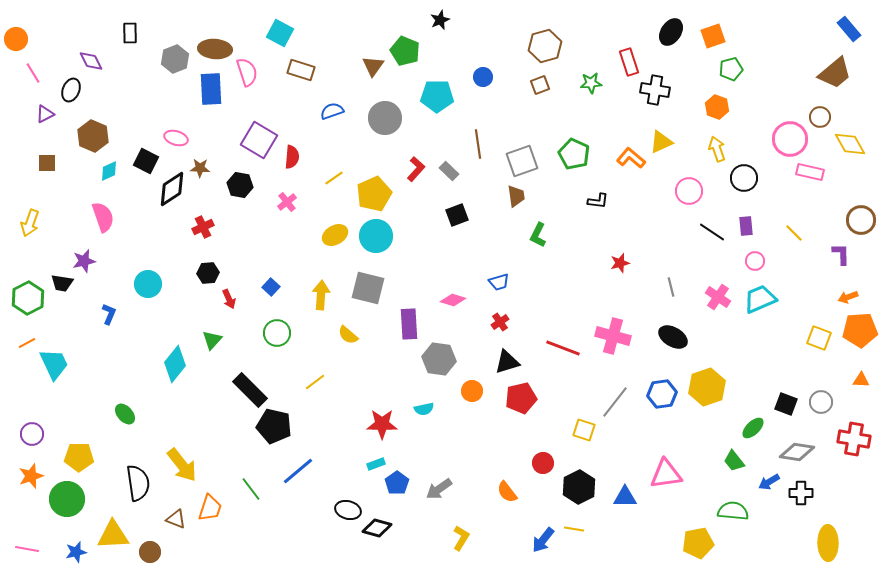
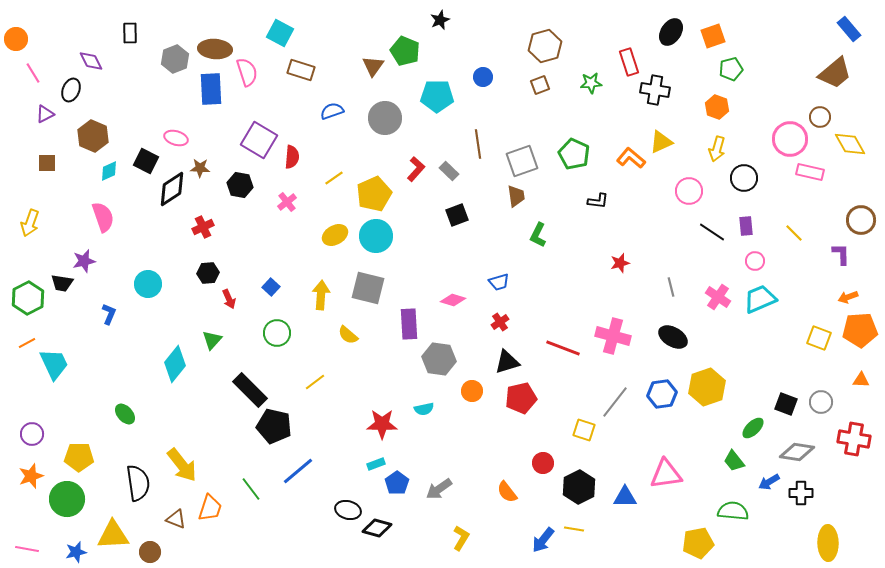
yellow arrow at (717, 149): rotated 145 degrees counterclockwise
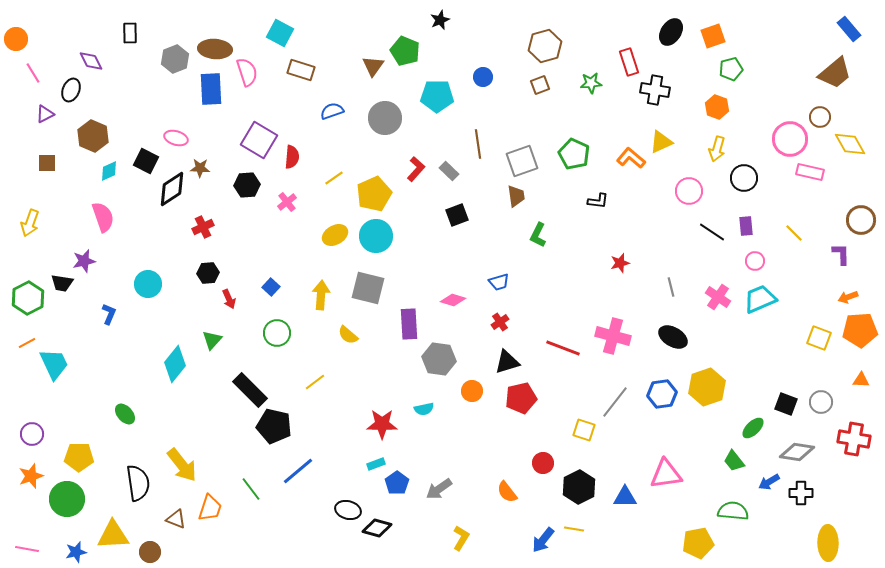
black hexagon at (240, 185): moved 7 px right; rotated 15 degrees counterclockwise
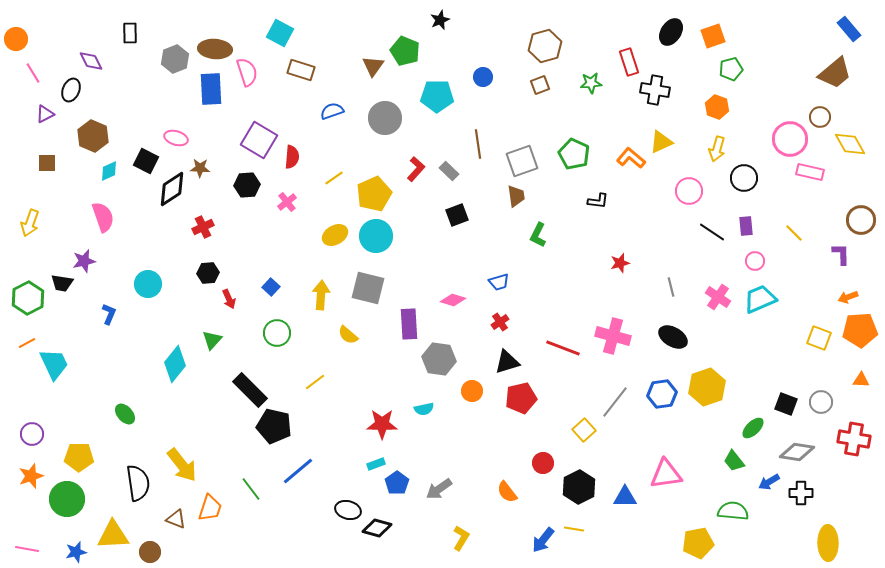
yellow square at (584, 430): rotated 30 degrees clockwise
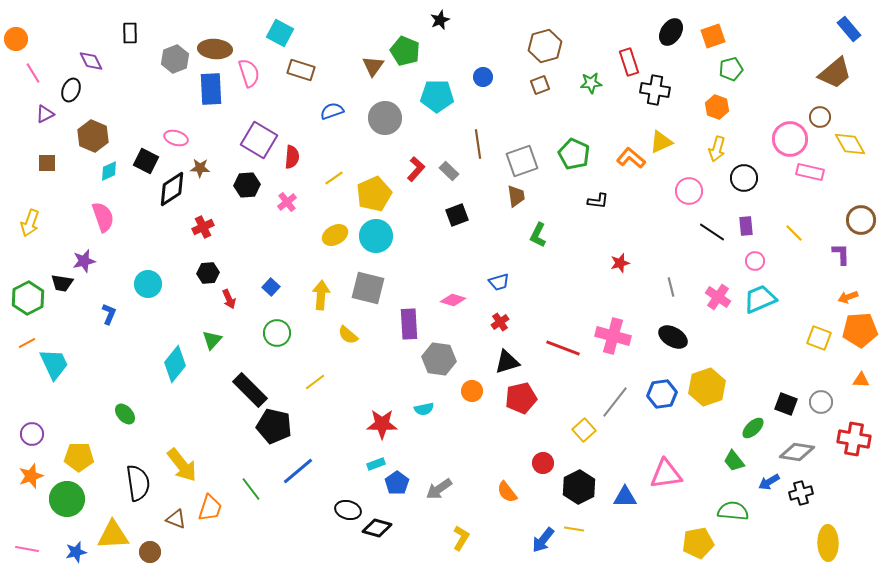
pink semicircle at (247, 72): moved 2 px right, 1 px down
black cross at (801, 493): rotated 15 degrees counterclockwise
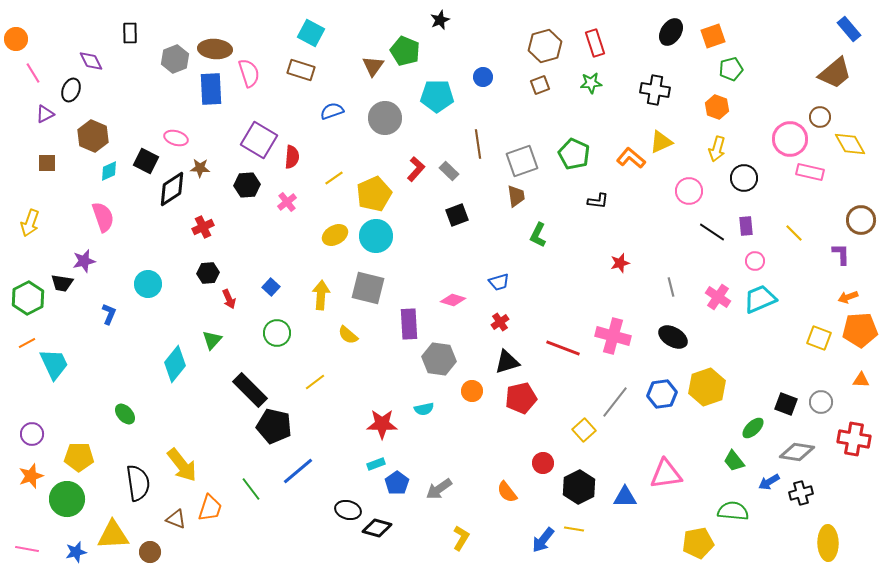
cyan square at (280, 33): moved 31 px right
red rectangle at (629, 62): moved 34 px left, 19 px up
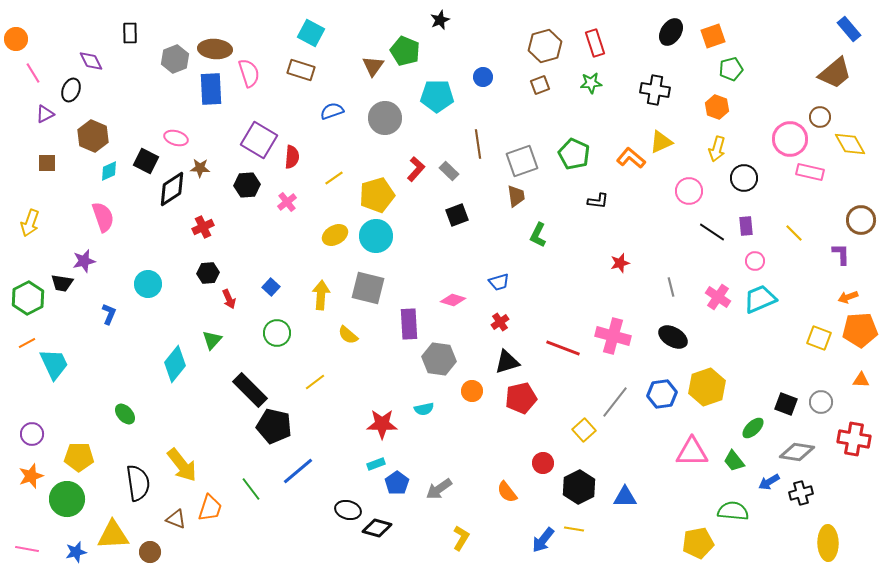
yellow pentagon at (374, 194): moved 3 px right, 1 px down; rotated 8 degrees clockwise
pink triangle at (666, 474): moved 26 px right, 22 px up; rotated 8 degrees clockwise
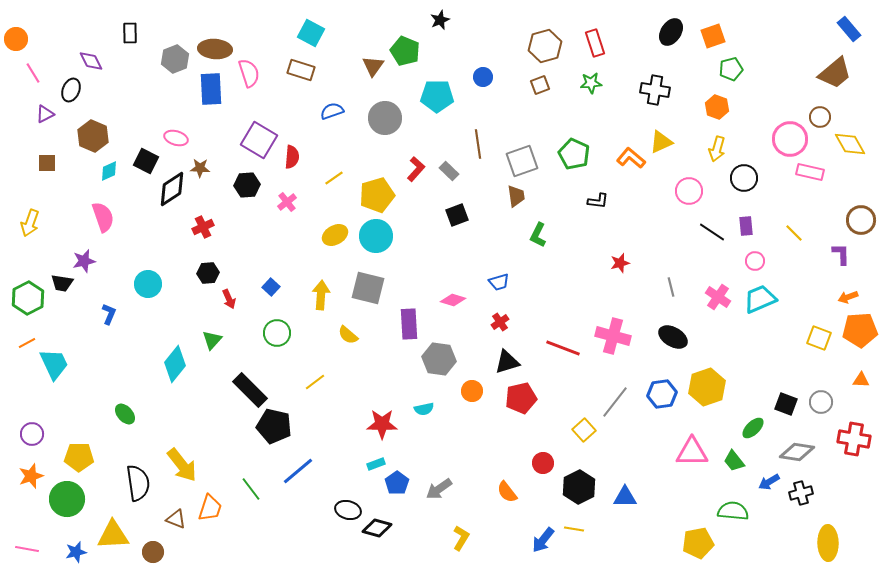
brown circle at (150, 552): moved 3 px right
